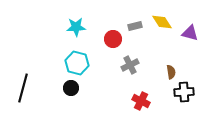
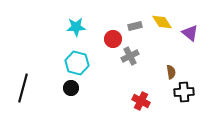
purple triangle: rotated 24 degrees clockwise
gray cross: moved 9 px up
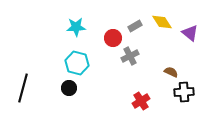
gray rectangle: rotated 16 degrees counterclockwise
red circle: moved 1 px up
brown semicircle: rotated 56 degrees counterclockwise
black circle: moved 2 px left
red cross: rotated 30 degrees clockwise
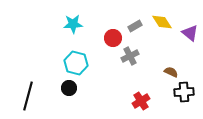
cyan star: moved 3 px left, 3 px up
cyan hexagon: moved 1 px left
black line: moved 5 px right, 8 px down
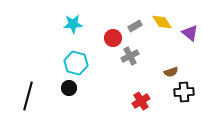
brown semicircle: rotated 136 degrees clockwise
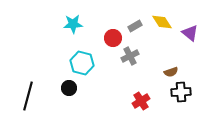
cyan hexagon: moved 6 px right
black cross: moved 3 px left
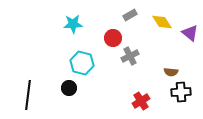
gray rectangle: moved 5 px left, 11 px up
brown semicircle: rotated 24 degrees clockwise
black line: moved 1 px up; rotated 8 degrees counterclockwise
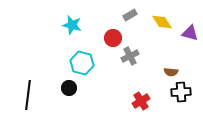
cyan star: moved 1 px left, 1 px down; rotated 18 degrees clockwise
purple triangle: rotated 24 degrees counterclockwise
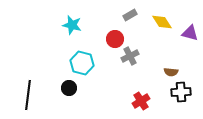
red circle: moved 2 px right, 1 px down
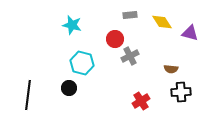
gray rectangle: rotated 24 degrees clockwise
brown semicircle: moved 3 px up
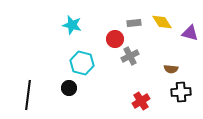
gray rectangle: moved 4 px right, 8 px down
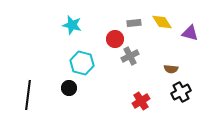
black cross: rotated 24 degrees counterclockwise
